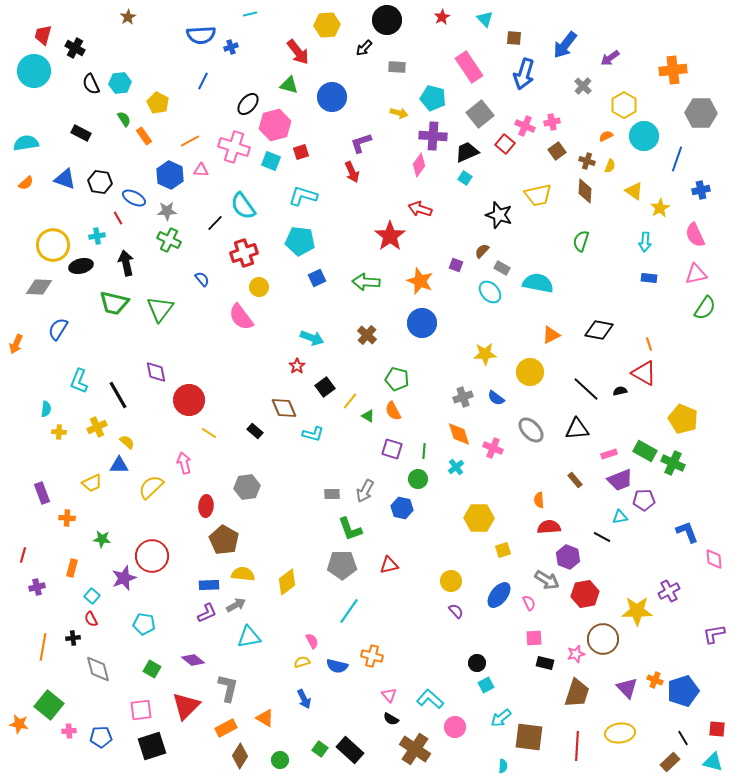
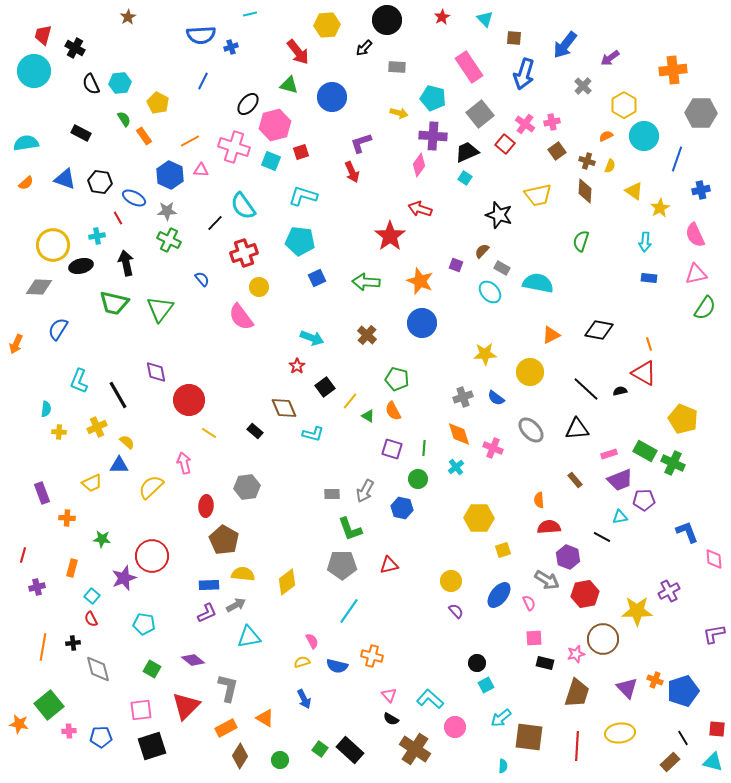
pink cross at (525, 126): moved 2 px up; rotated 12 degrees clockwise
green line at (424, 451): moved 3 px up
black cross at (73, 638): moved 5 px down
green square at (49, 705): rotated 12 degrees clockwise
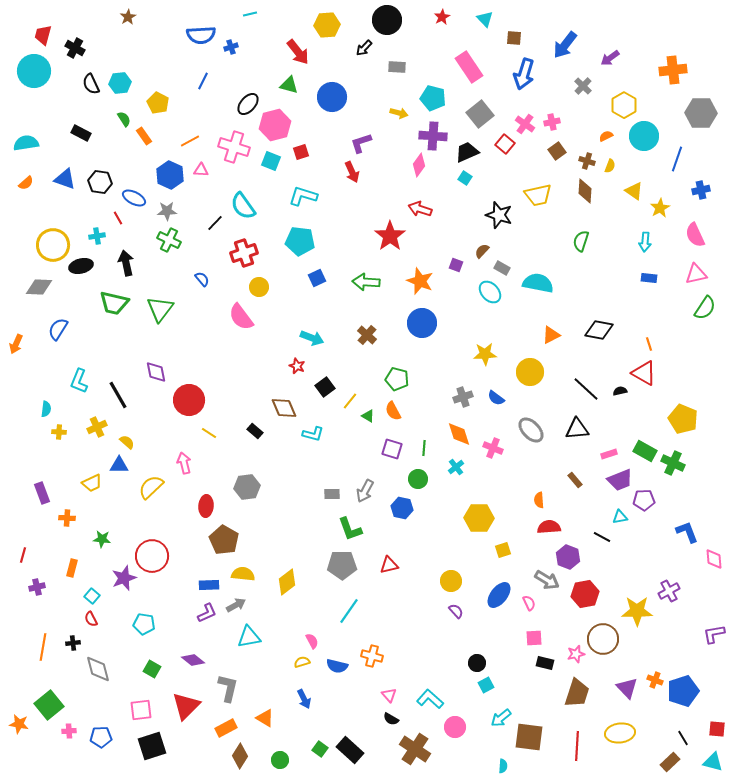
red star at (297, 366): rotated 14 degrees counterclockwise
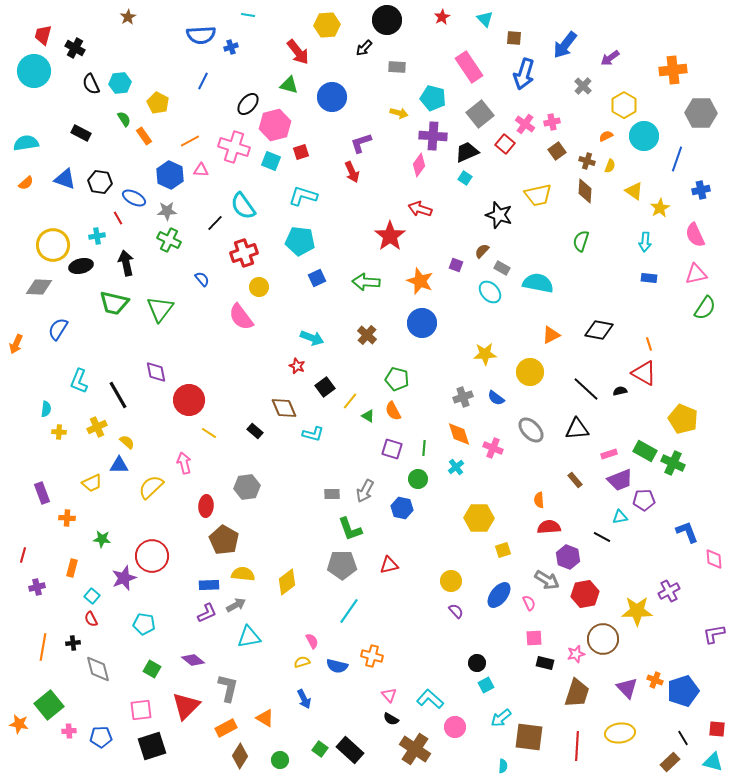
cyan line at (250, 14): moved 2 px left, 1 px down; rotated 24 degrees clockwise
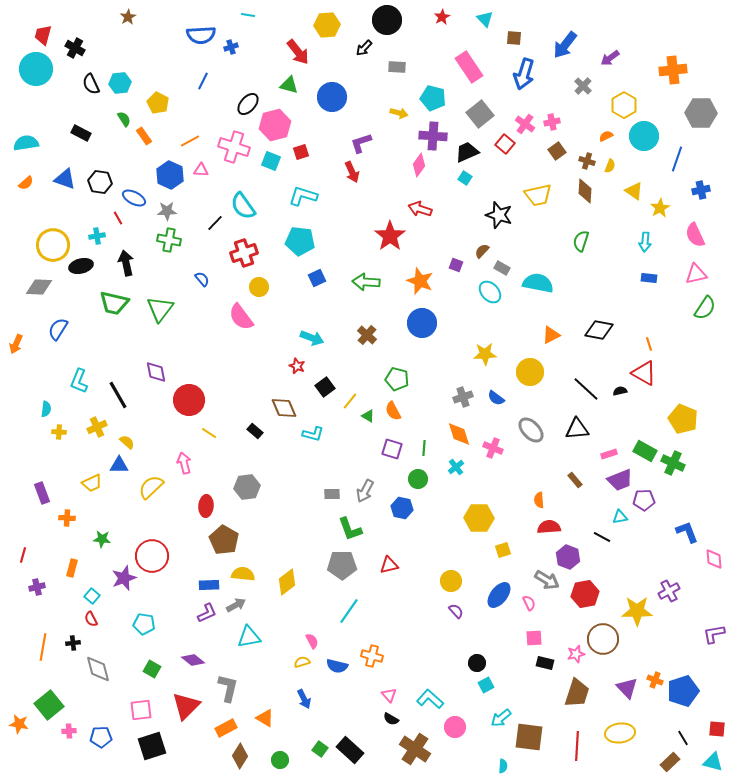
cyan circle at (34, 71): moved 2 px right, 2 px up
green cross at (169, 240): rotated 15 degrees counterclockwise
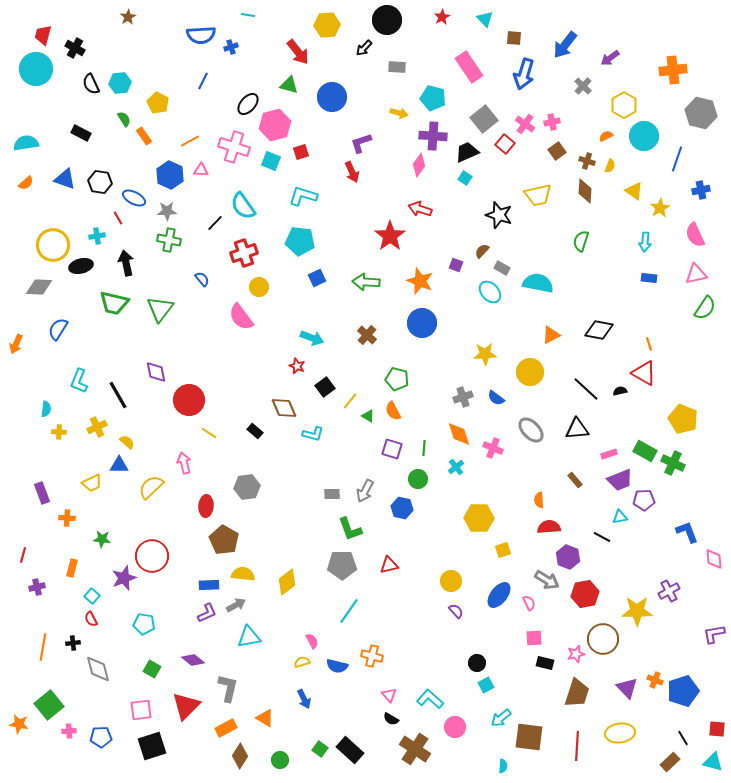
gray hexagon at (701, 113): rotated 12 degrees clockwise
gray square at (480, 114): moved 4 px right, 5 px down
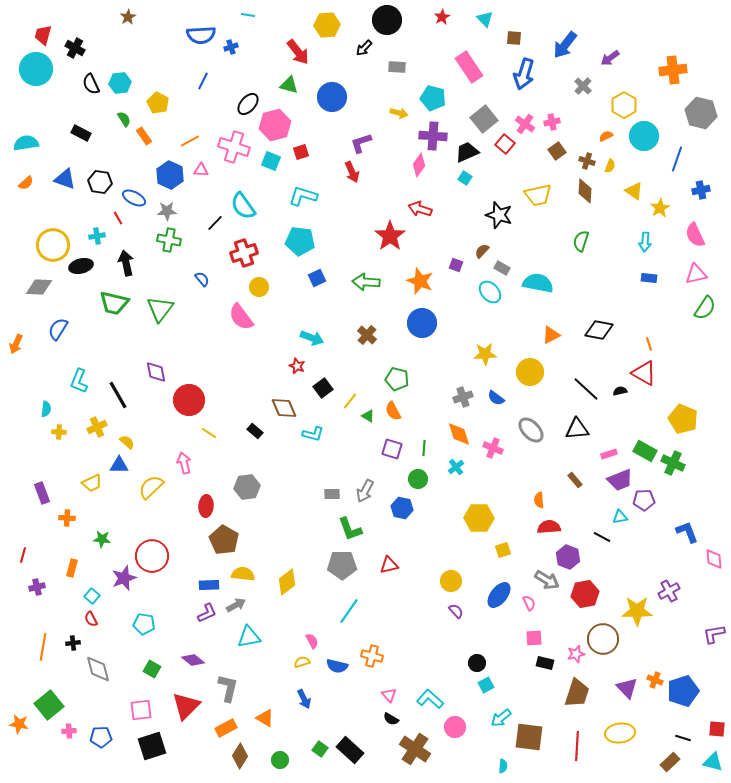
black square at (325, 387): moved 2 px left, 1 px down
black line at (683, 738): rotated 42 degrees counterclockwise
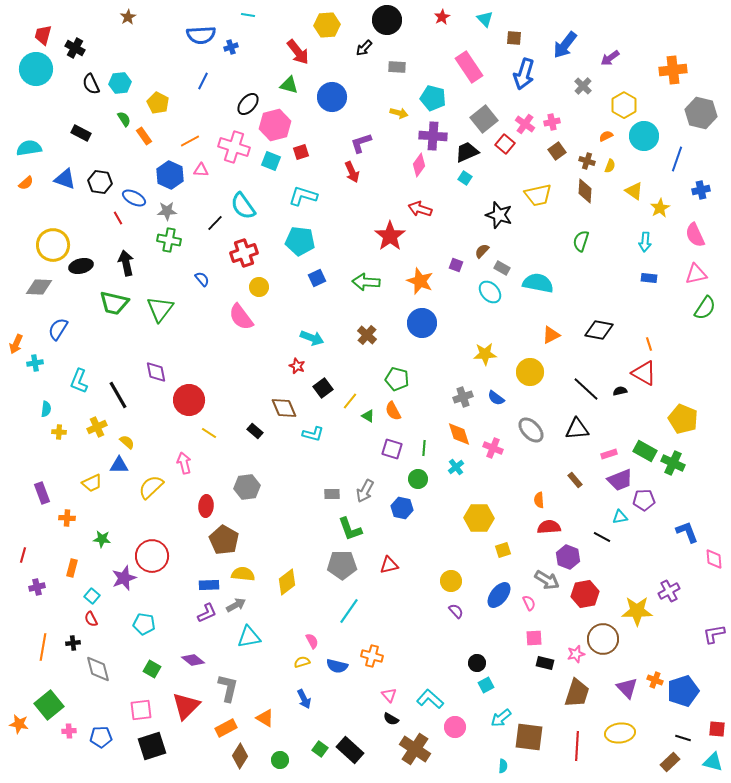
cyan semicircle at (26, 143): moved 3 px right, 5 px down
cyan cross at (97, 236): moved 62 px left, 127 px down
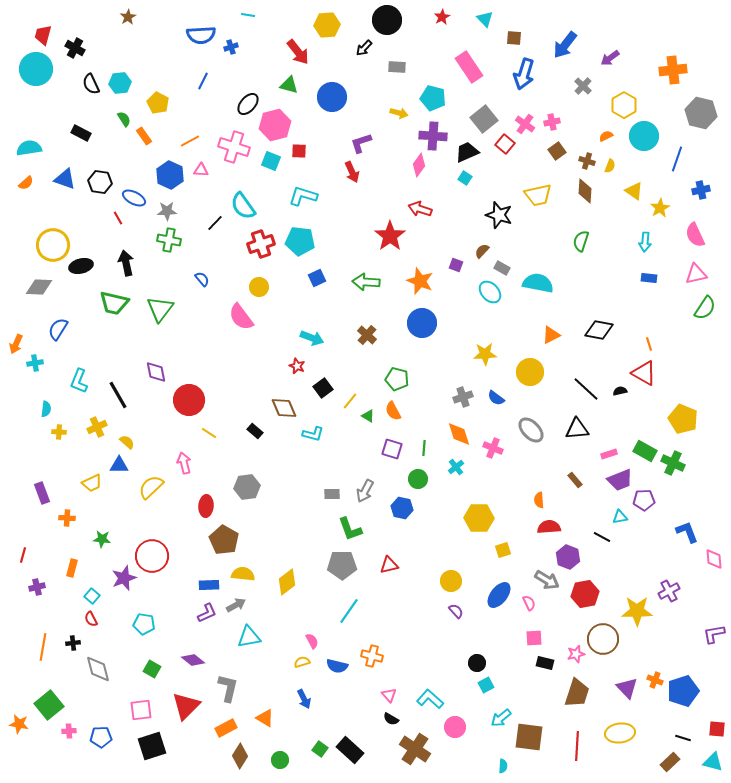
red square at (301, 152): moved 2 px left, 1 px up; rotated 21 degrees clockwise
red cross at (244, 253): moved 17 px right, 9 px up
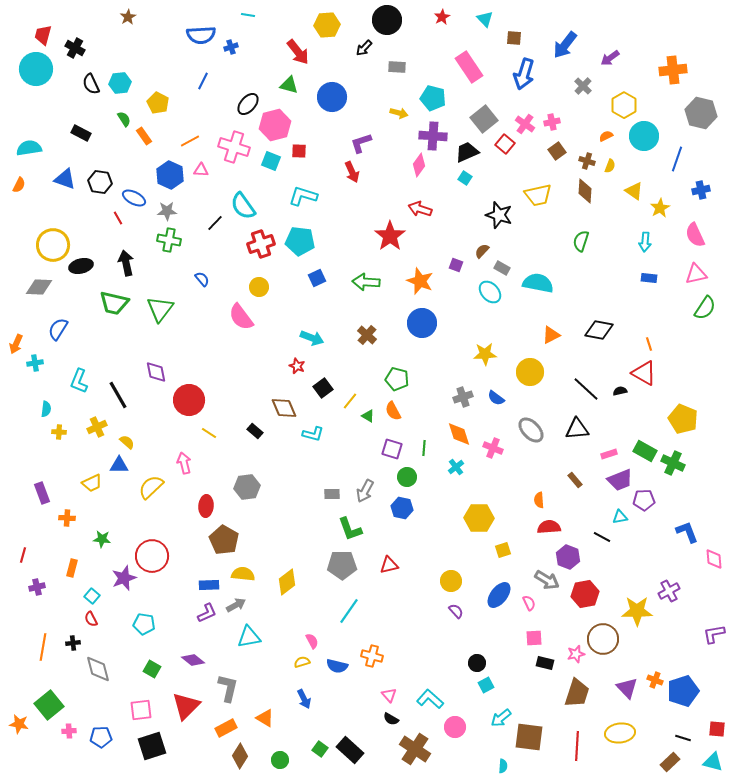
orange semicircle at (26, 183): moved 7 px left, 2 px down; rotated 21 degrees counterclockwise
green circle at (418, 479): moved 11 px left, 2 px up
